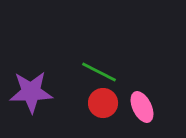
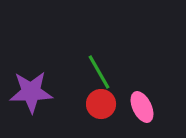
green line: rotated 33 degrees clockwise
red circle: moved 2 px left, 1 px down
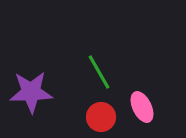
red circle: moved 13 px down
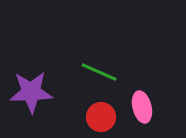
green line: rotated 36 degrees counterclockwise
pink ellipse: rotated 12 degrees clockwise
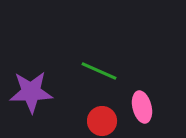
green line: moved 1 px up
red circle: moved 1 px right, 4 px down
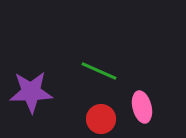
red circle: moved 1 px left, 2 px up
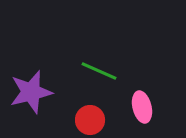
purple star: rotated 12 degrees counterclockwise
red circle: moved 11 px left, 1 px down
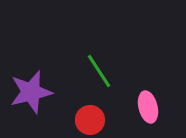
green line: rotated 33 degrees clockwise
pink ellipse: moved 6 px right
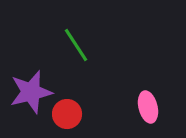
green line: moved 23 px left, 26 px up
red circle: moved 23 px left, 6 px up
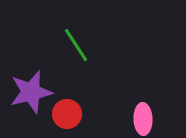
pink ellipse: moved 5 px left, 12 px down; rotated 12 degrees clockwise
